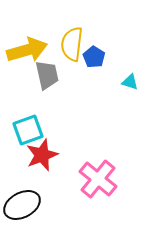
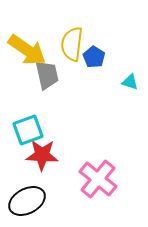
yellow arrow: rotated 51 degrees clockwise
red star: rotated 24 degrees clockwise
black ellipse: moved 5 px right, 4 px up
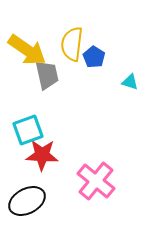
pink cross: moved 2 px left, 2 px down
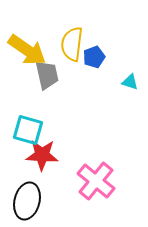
blue pentagon: rotated 20 degrees clockwise
cyan square: rotated 36 degrees clockwise
black ellipse: rotated 48 degrees counterclockwise
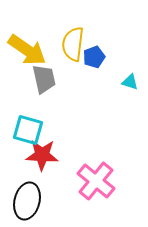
yellow semicircle: moved 1 px right
gray trapezoid: moved 3 px left, 4 px down
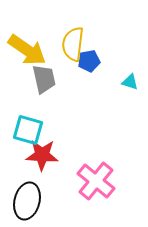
blue pentagon: moved 5 px left, 4 px down; rotated 10 degrees clockwise
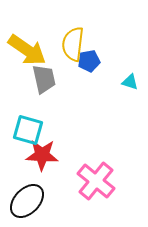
black ellipse: rotated 30 degrees clockwise
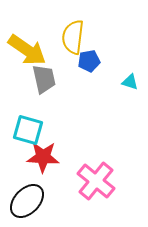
yellow semicircle: moved 7 px up
red star: moved 1 px right, 2 px down
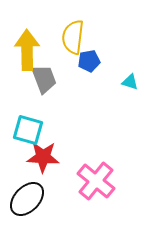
yellow arrow: rotated 126 degrees counterclockwise
gray trapezoid: rotated 8 degrees counterclockwise
black ellipse: moved 2 px up
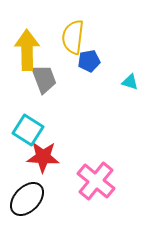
cyan square: rotated 16 degrees clockwise
